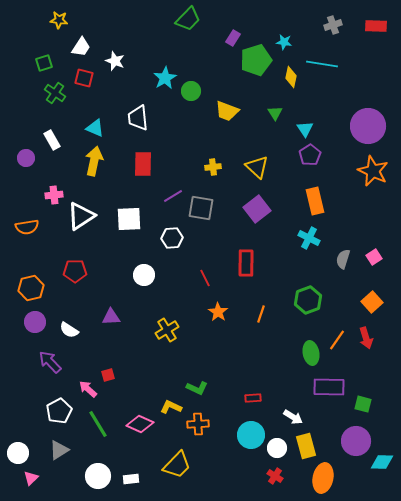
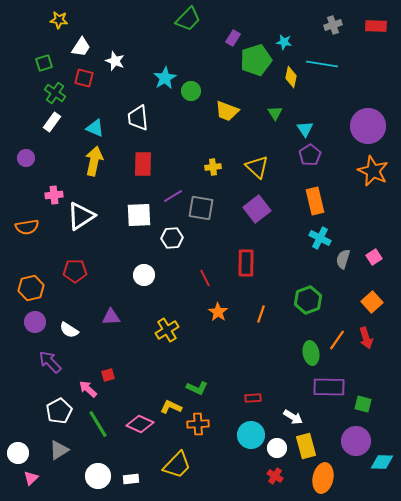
white rectangle at (52, 140): moved 18 px up; rotated 66 degrees clockwise
white square at (129, 219): moved 10 px right, 4 px up
cyan cross at (309, 238): moved 11 px right
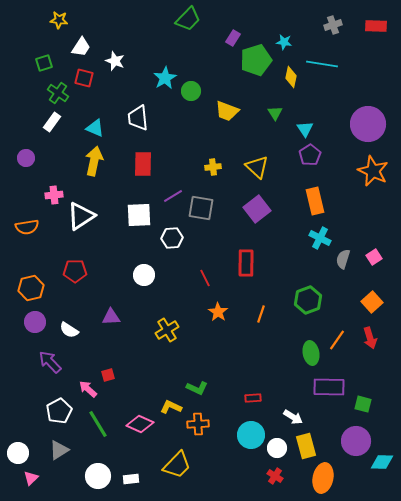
green cross at (55, 93): moved 3 px right
purple circle at (368, 126): moved 2 px up
red arrow at (366, 338): moved 4 px right
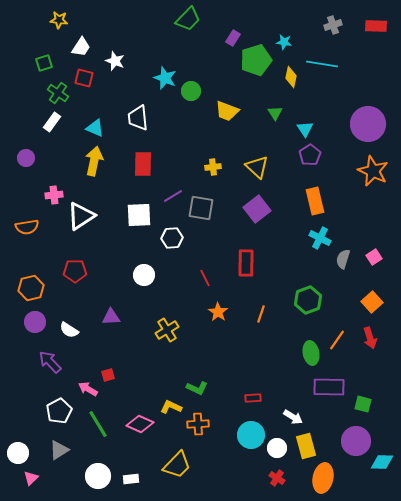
cyan star at (165, 78): rotated 20 degrees counterclockwise
pink arrow at (88, 389): rotated 12 degrees counterclockwise
red cross at (275, 476): moved 2 px right, 2 px down
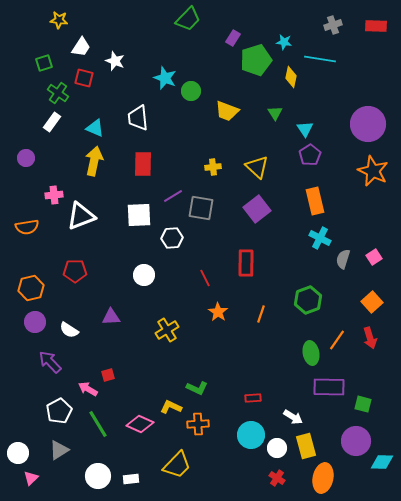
cyan line at (322, 64): moved 2 px left, 5 px up
white triangle at (81, 216): rotated 12 degrees clockwise
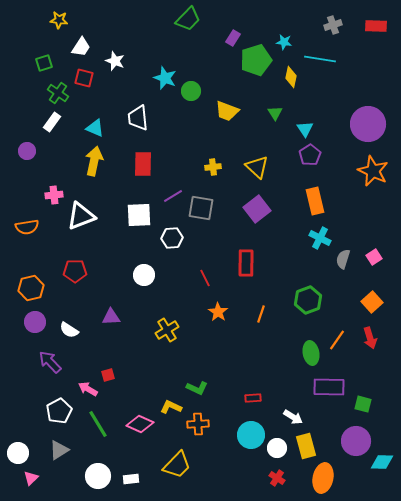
purple circle at (26, 158): moved 1 px right, 7 px up
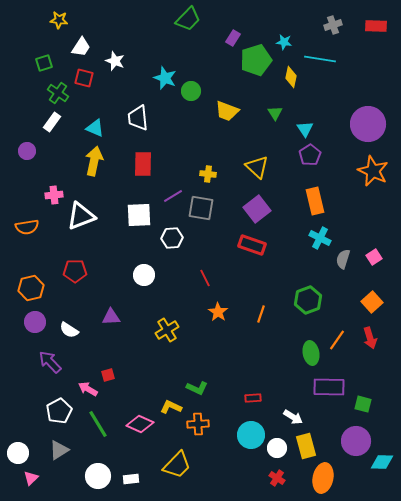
yellow cross at (213, 167): moved 5 px left, 7 px down; rotated 14 degrees clockwise
red rectangle at (246, 263): moved 6 px right, 18 px up; rotated 72 degrees counterclockwise
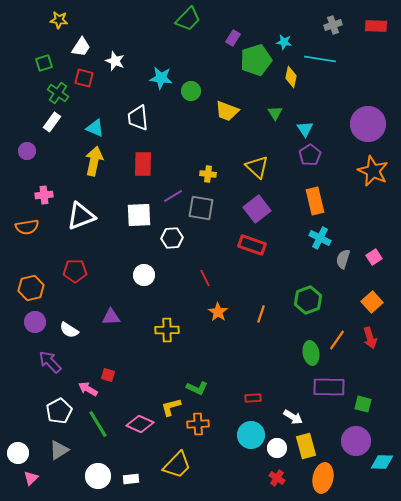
cyan star at (165, 78): moved 4 px left; rotated 15 degrees counterclockwise
pink cross at (54, 195): moved 10 px left
yellow cross at (167, 330): rotated 30 degrees clockwise
red square at (108, 375): rotated 32 degrees clockwise
yellow L-shape at (171, 407): rotated 40 degrees counterclockwise
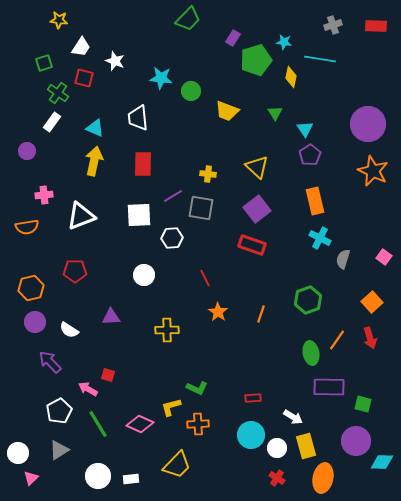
pink square at (374, 257): moved 10 px right; rotated 21 degrees counterclockwise
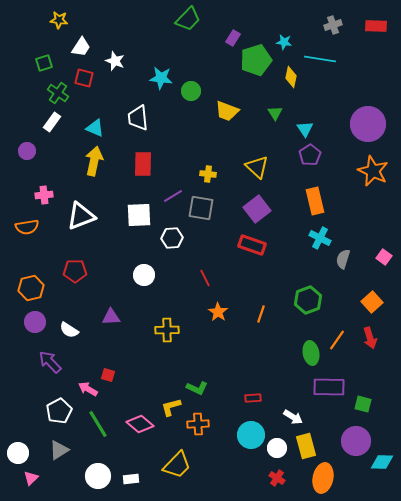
pink diamond at (140, 424): rotated 16 degrees clockwise
